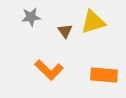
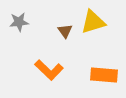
gray star: moved 12 px left, 5 px down
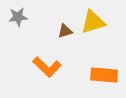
gray star: moved 1 px left, 5 px up
brown triangle: rotated 49 degrees clockwise
orange L-shape: moved 2 px left, 3 px up
